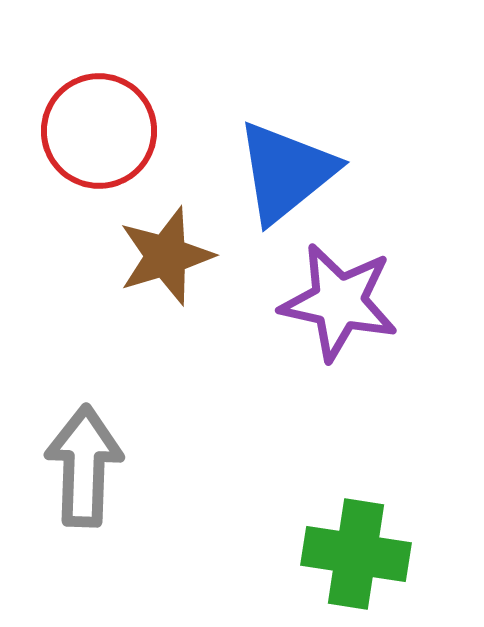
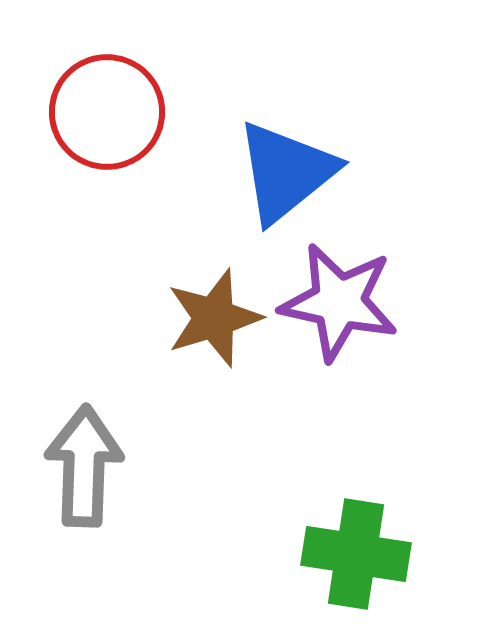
red circle: moved 8 px right, 19 px up
brown star: moved 48 px right, 62 px down
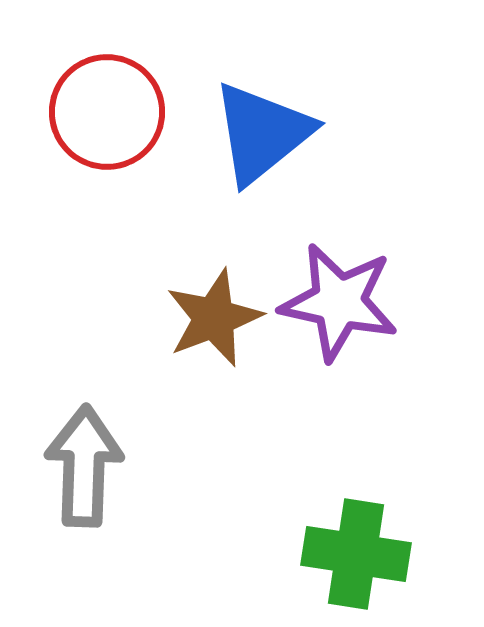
blue triangle: moved 24 px left, 39 px up
brown star: rotated 4 degrees counterclockwise
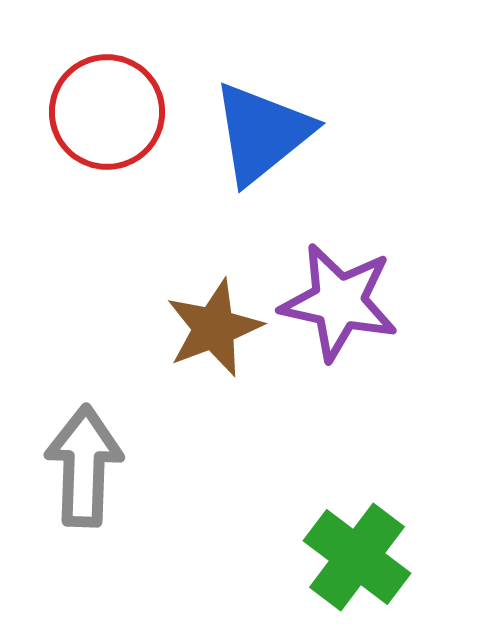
brown star: moved 10 px down
green cross: moved 1 px right, 3 px down; rotated 28 degrees clockwise
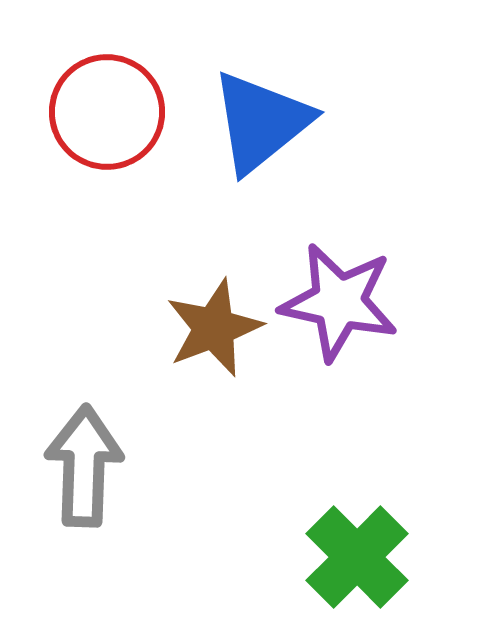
blue triangle: moved 1 px left, 11 px up
green cross: rotated 8 degrees clockwise
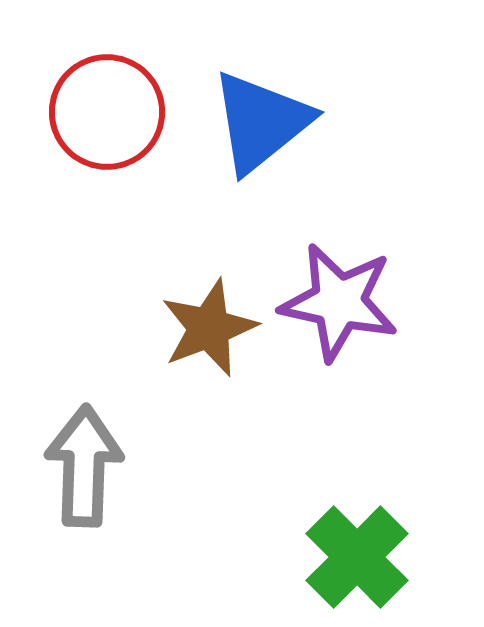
brown star: moved 5 px left
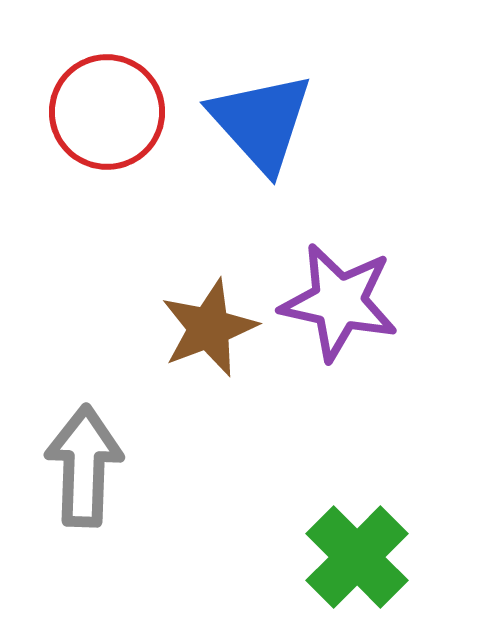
blue triangle: rotated 33 degrees counterclockwise
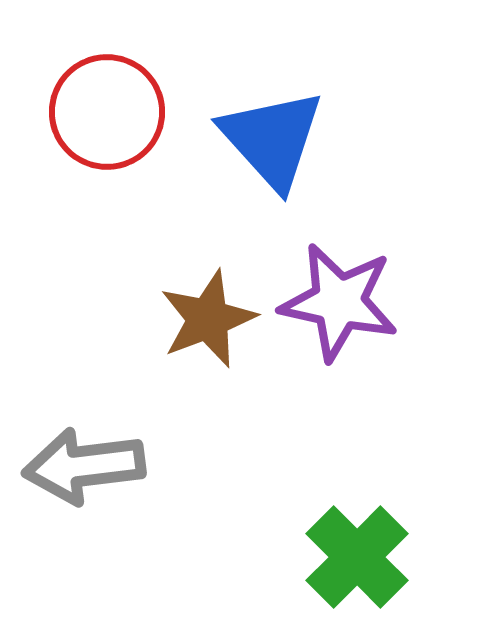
blue triangle: moved 11 px right, 17 px down
brown star: moved 1 px left, 9 px up
gray arrow: rotated 99 degrees counterclockwise
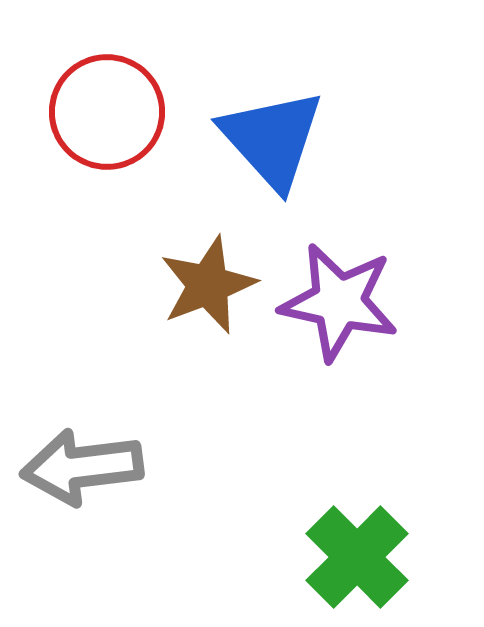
brown star: moved 34 px up
gray arrow: moved 2 px left, 1 px down
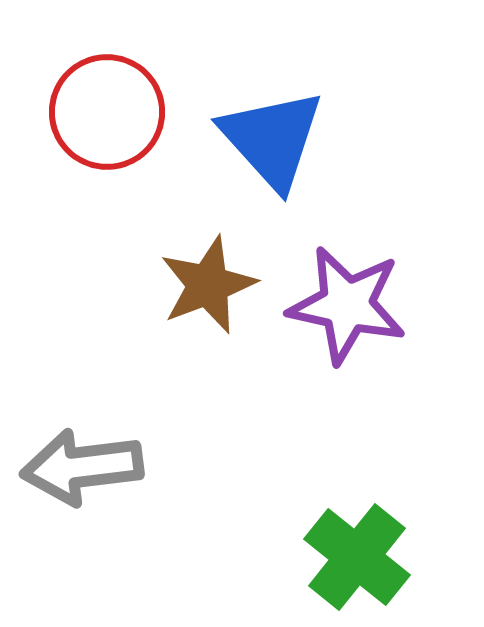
purple star: moved 8 px right, 3 px down
green cross: rotated 6 degrees counterclockwise
